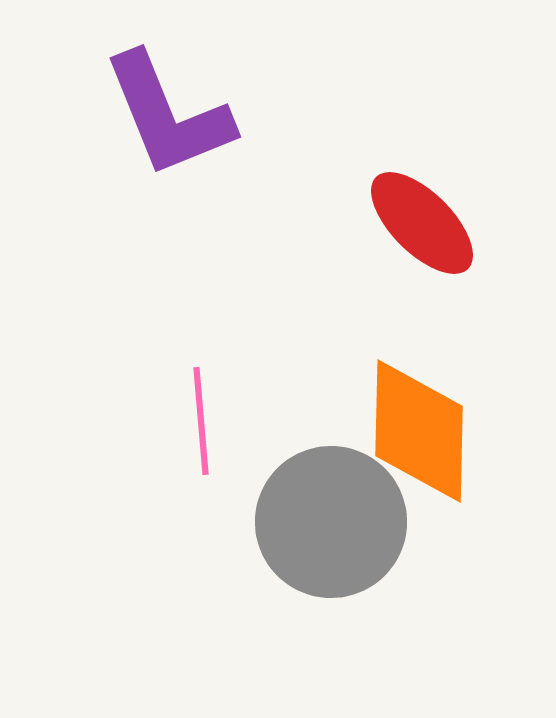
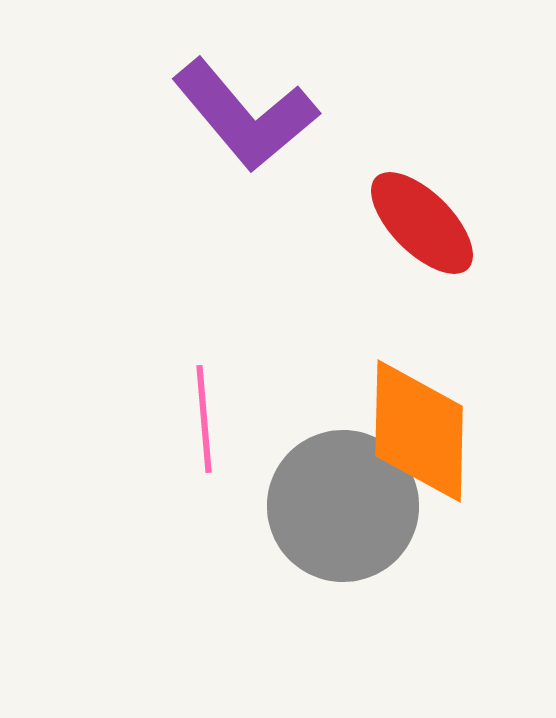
purple L-shape: moved 77 px right; rotated 18 degrees counterclockwise
pink line: moved 3 px right, 2 px up
gray circle: moved 12 px right, 16 px up
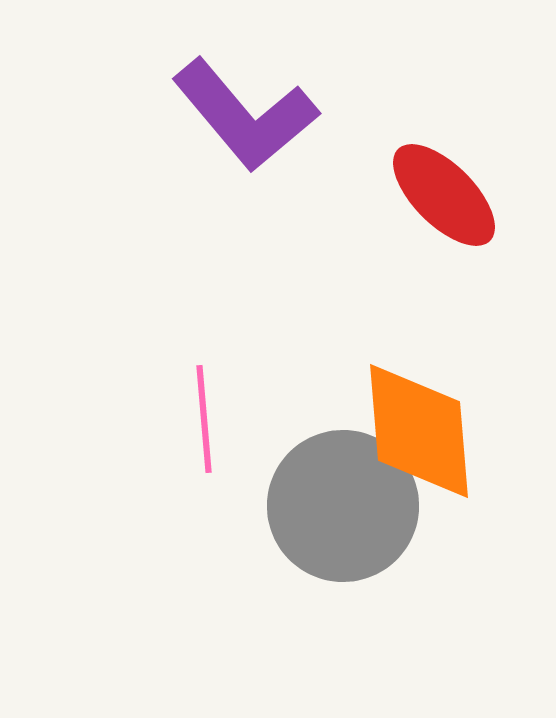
red ellipse: moved 22 px right, 28 px up
orange diamond: rotated 6 degrees counterclockwise
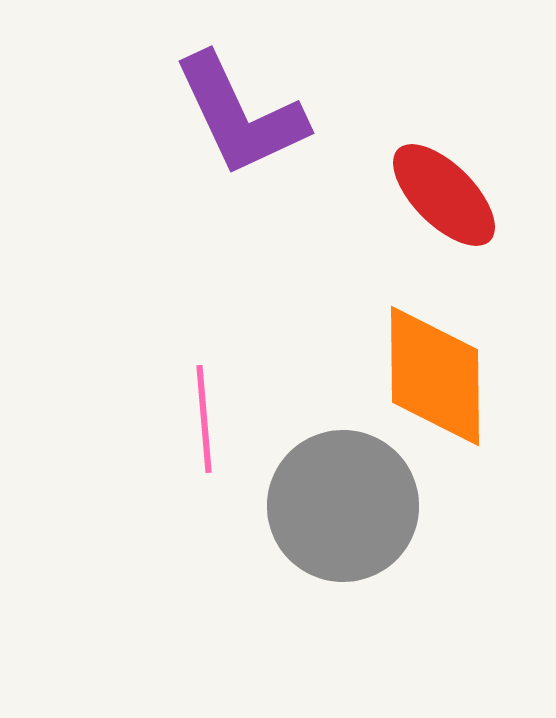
purple L-shape: moved 5 px left; rotated 15 degrees clockwise
orange diamond: moved 16 px right, 55 px up; rotated 4 degrees clockwise
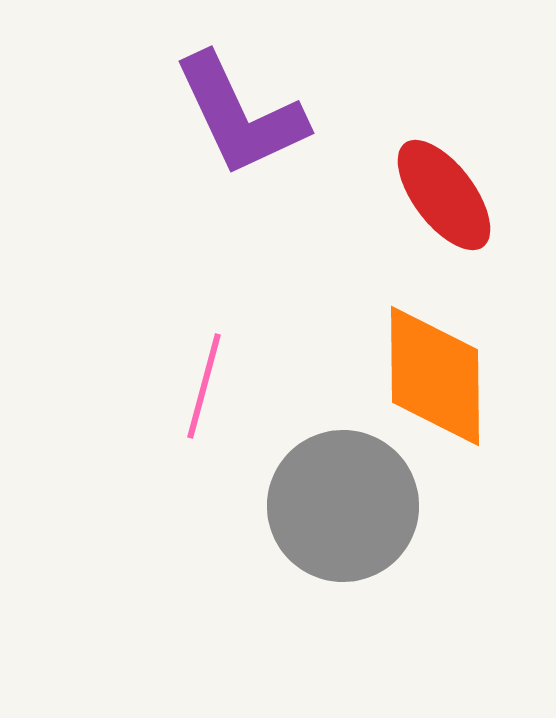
red ellipse: rotated 8 degrees clockwise
pink line: moved 33 px up; rotated 20 degrees clockwise
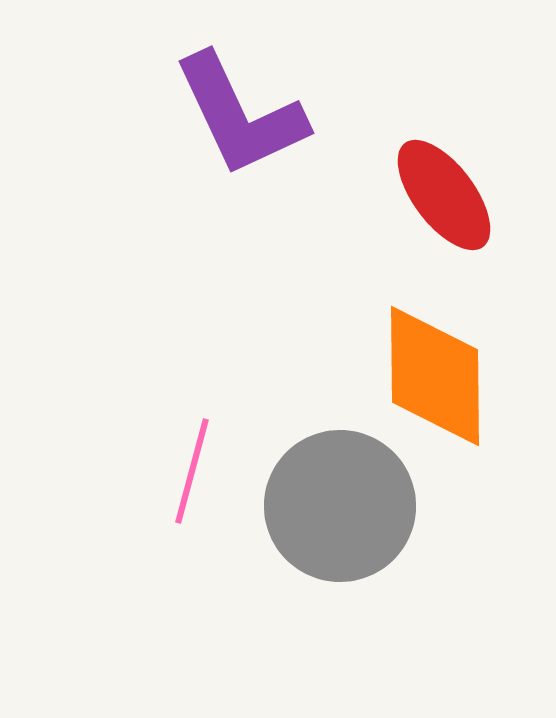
pink line: moved 12 px left, 85 px down
gray circle: moved 3 px left
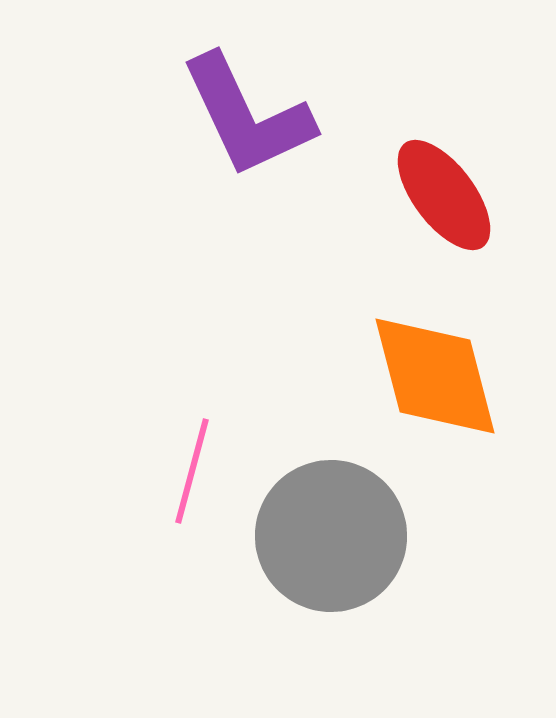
purple L-shape: moved 7 px right, 1 px down
orange diamond: rotated 14 degrees counterclockwise
gray circle: moved 9 px left, 30 px down
